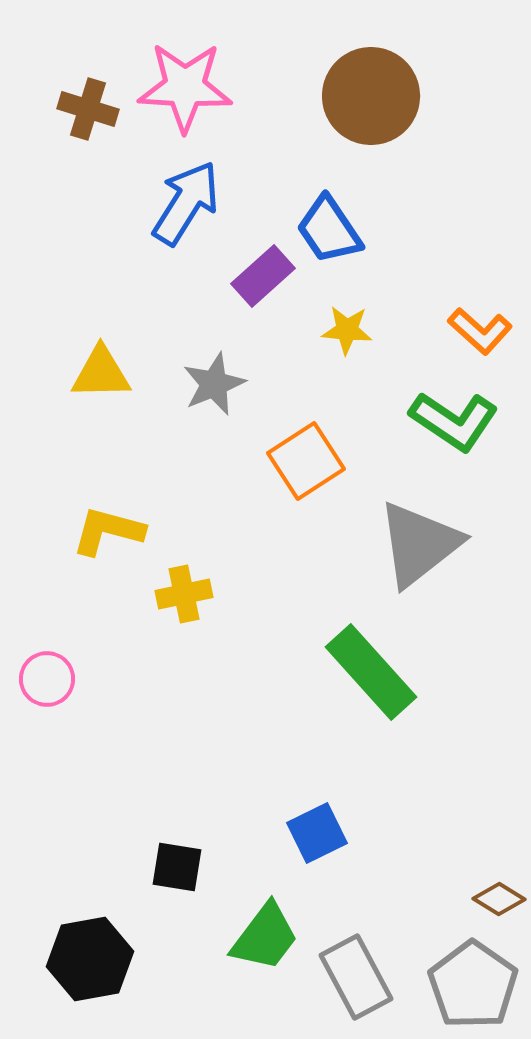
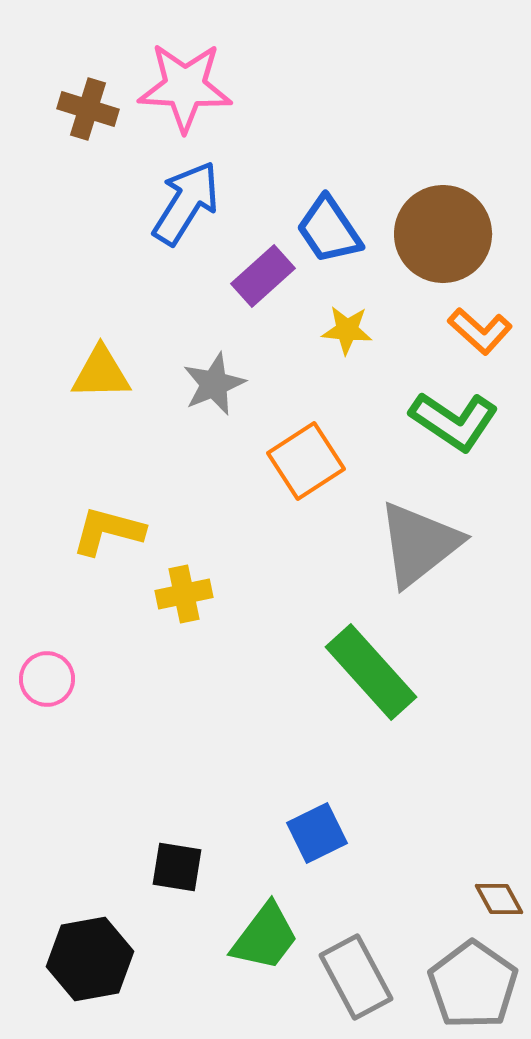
brown circle: moved 72 px right, 138 px down
brown diamond: rotated 30 degrees clockwise
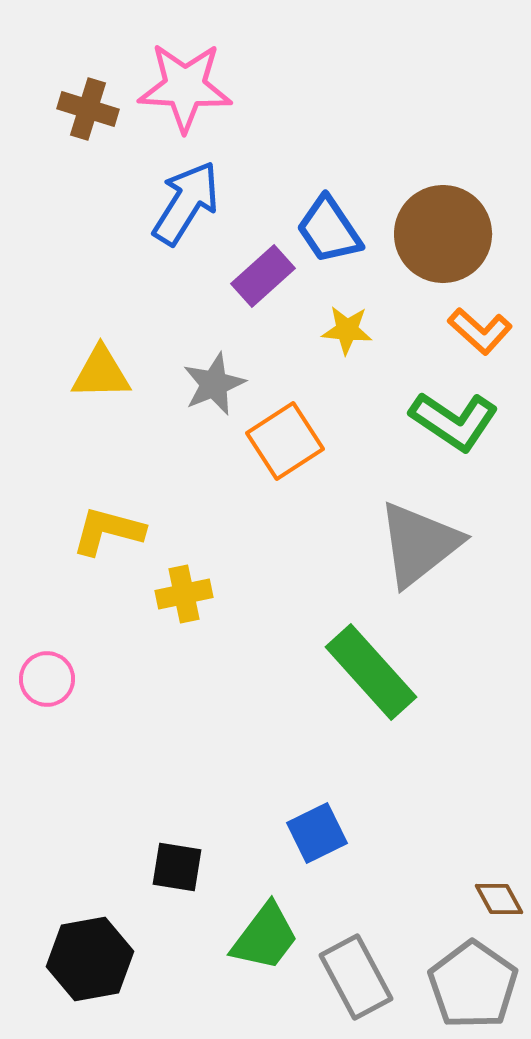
orange square: moved 21 px left, 20 px up
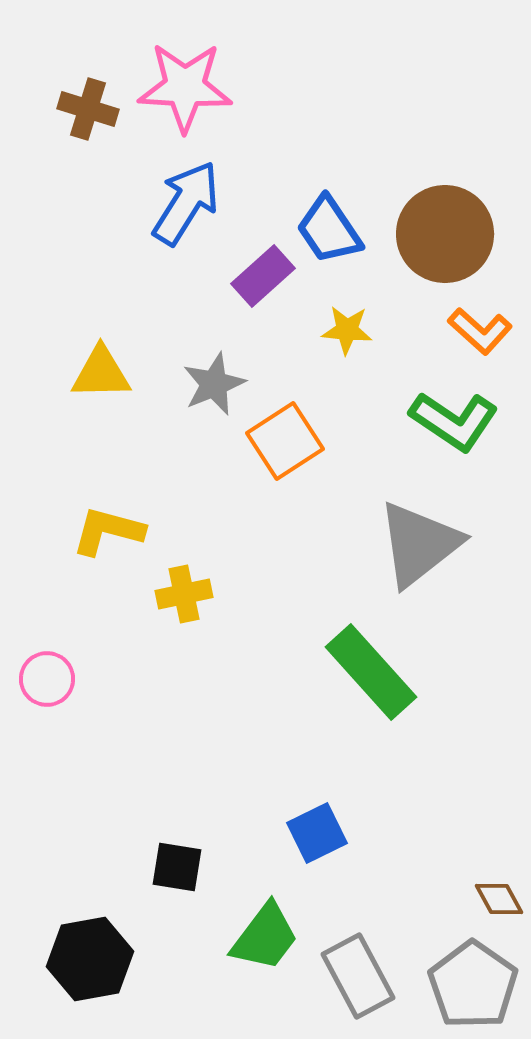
brown circle: moved 2 px right
gray rectangle: moved 2 px right, 1 px up
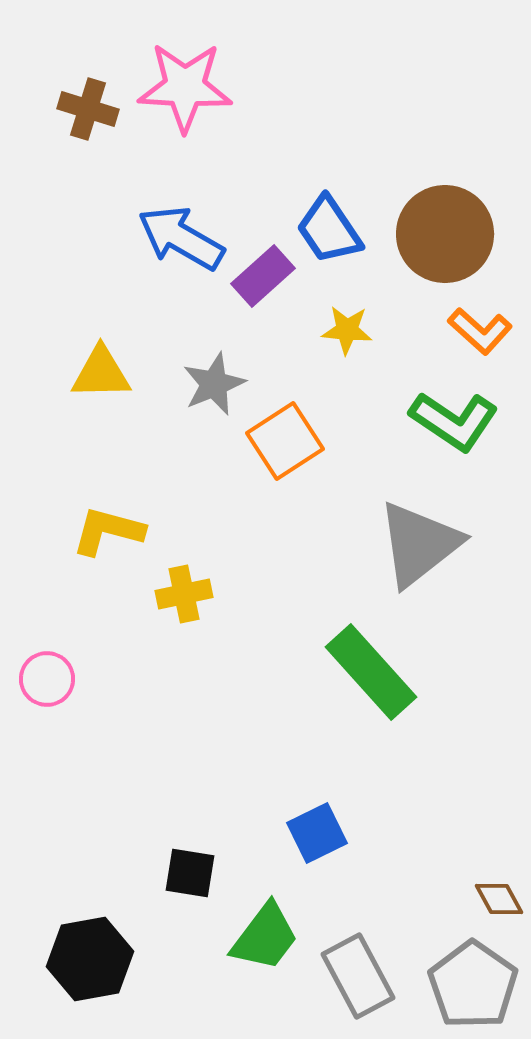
blue arrow: moved 5 px left, 35 px down; rotated 92 degrees counterclockwise
black square: moved 13 px right, 6 px down
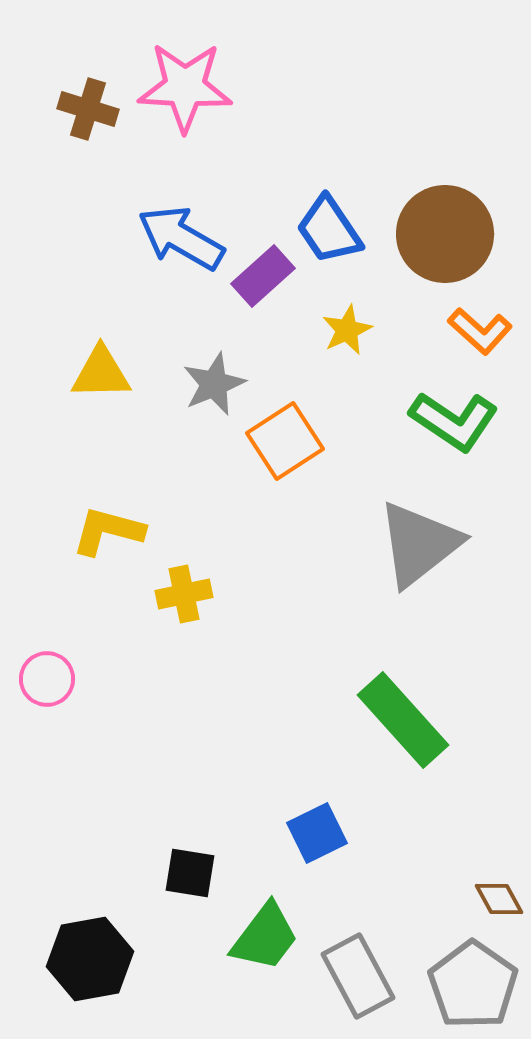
yellow star: rotated 30 degrees counterclockwise
green rectangle: moved 32 px right, 48 px down
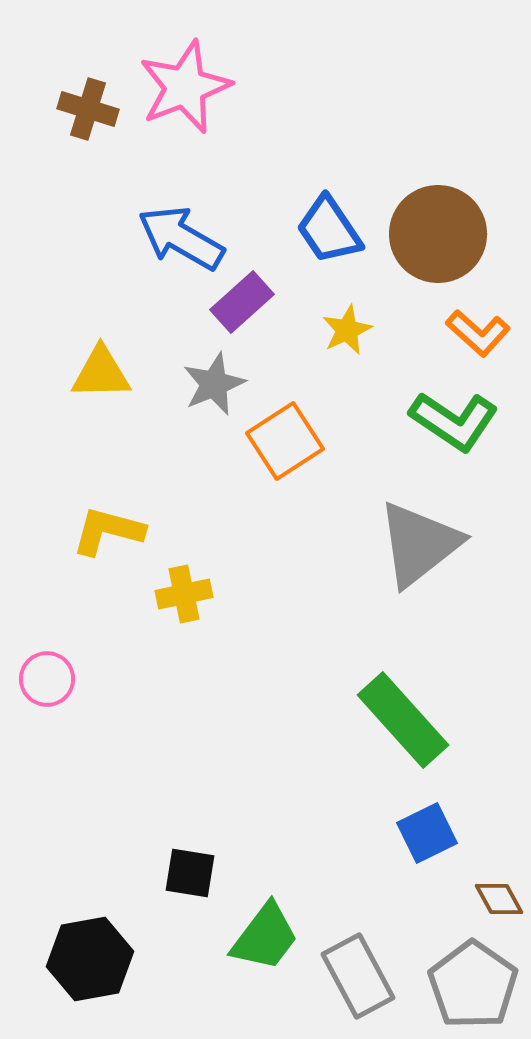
pink star: rotated 24 degrees counterclockwise
brown circle: moved 7 px left
purple rectangle: moved 21 px left, 26 px down
orange L-shape: moved 2 px left, 2 px down
blue square: moved 110 px right
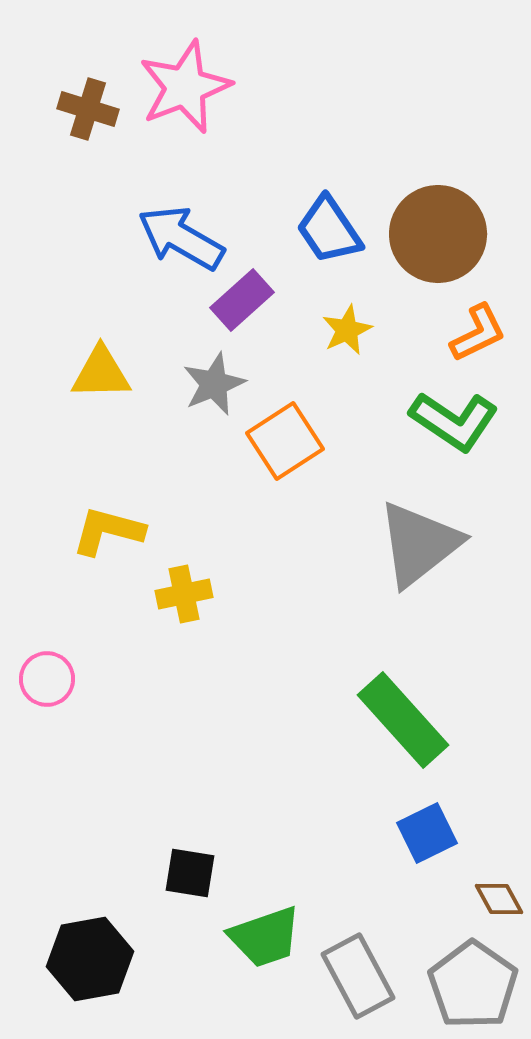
purple rectangle: moved 2 px up
orange L-shape: rotated 68 degrees counterclockwise
green trapezoid: rotated 34 degrees clockwise
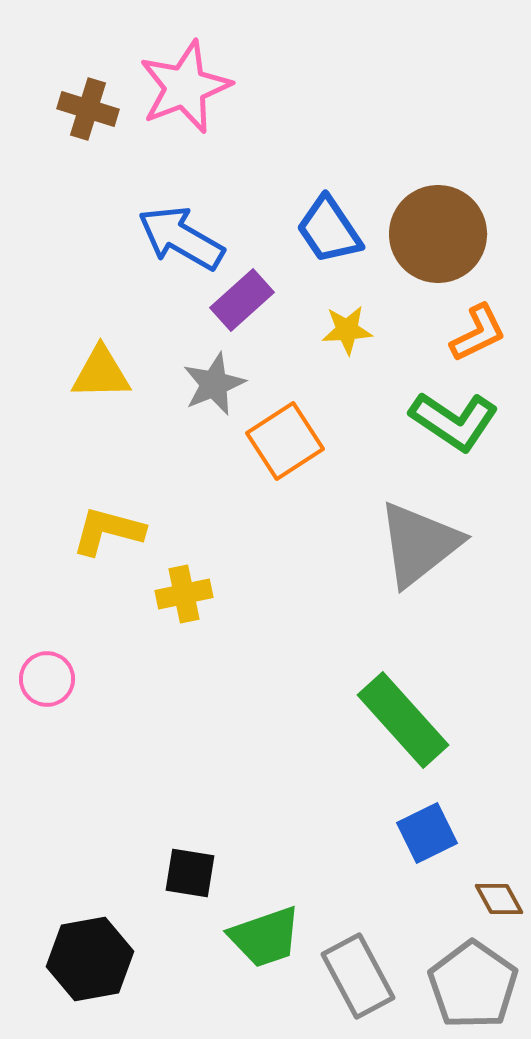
yellow star: rotated 21 degrees clockwise
